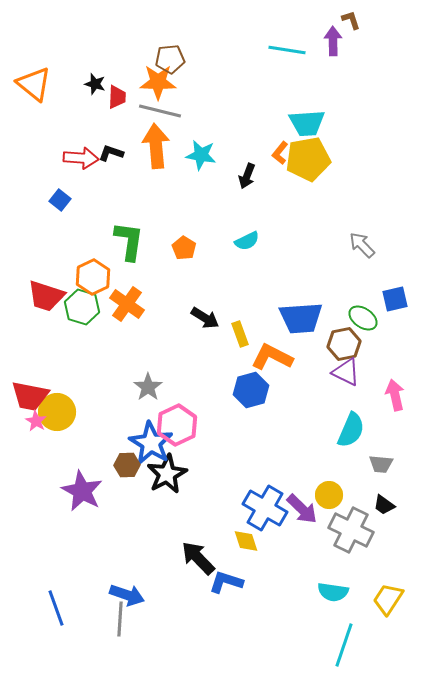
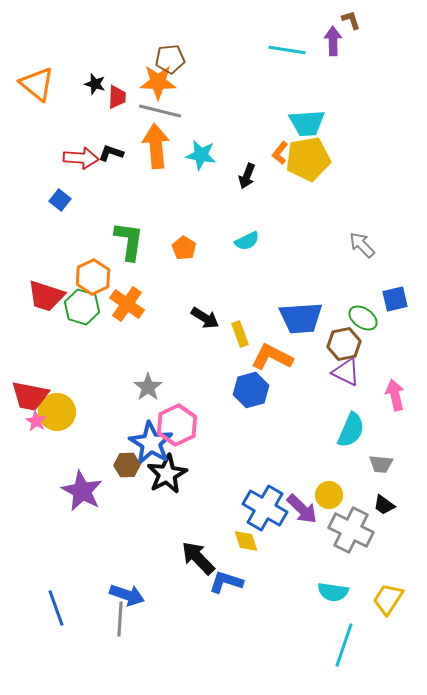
orange triangle at (34, 84): moved 3 px right
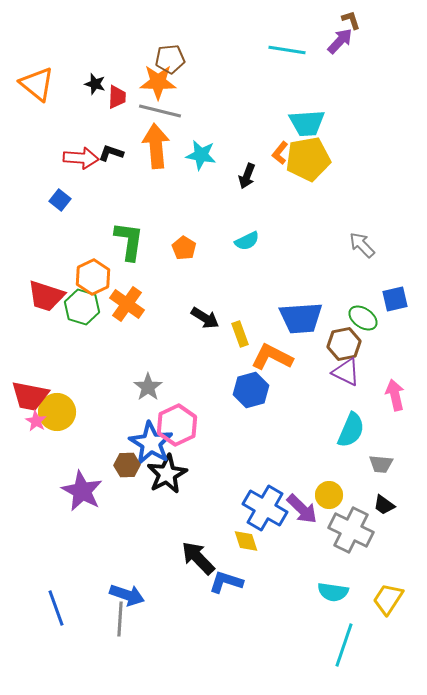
purple arrow at (333, 41): moved 7 px right; rotated 44 degrees clockwise
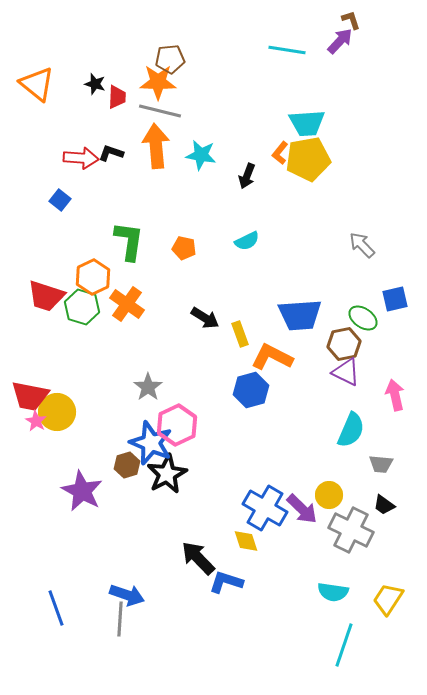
orange pentagon at (184, 248): rotated 20 degrees counterclockwise
blue trapezoid at (301, 318): moved 1 px left, 3 px up
blue star at (151, 443): rotated 9 degrees counterclockwise
brown hexagon at (127, 465): rotated 15 degrees counterclockwise
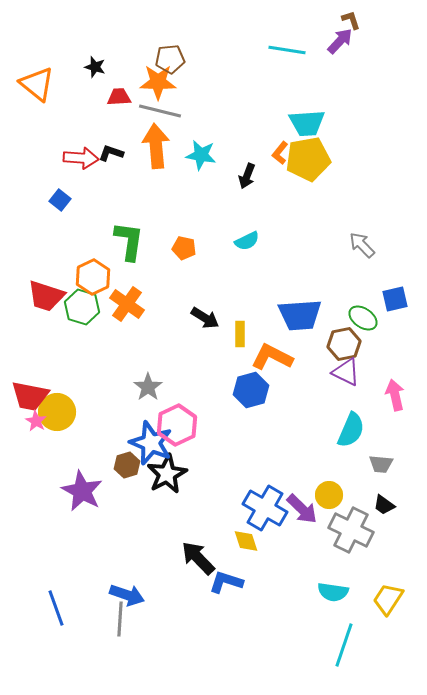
black star at (95, 84): moved 17 px up
red trapezoid at (117, 97): moved 2 px right; rotated 95 degrees counterclockwise
yellow rectangle at (240, 334): rotated 20 degrees clockwise
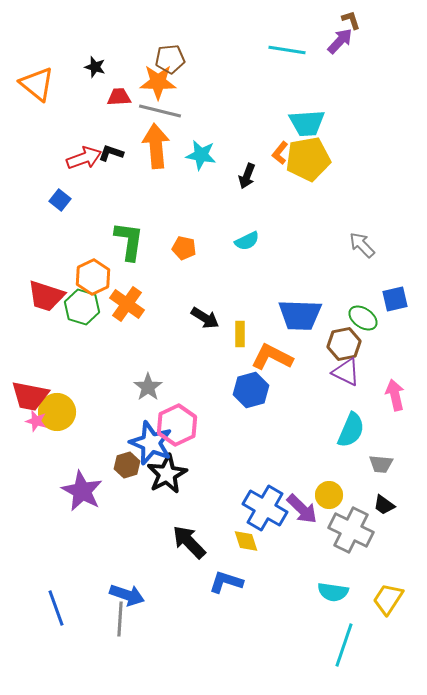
red arrow at (81, 158): moved 3 px right; rotated 24 degrees counterclockwise
blue trapezoid at (300, 315): rotated 6 degrees clockwise
pink star at (36, 421): rotated 15 degrees counterclockwise
black arrow at (198, 558): moved 9 px left, 16 px up
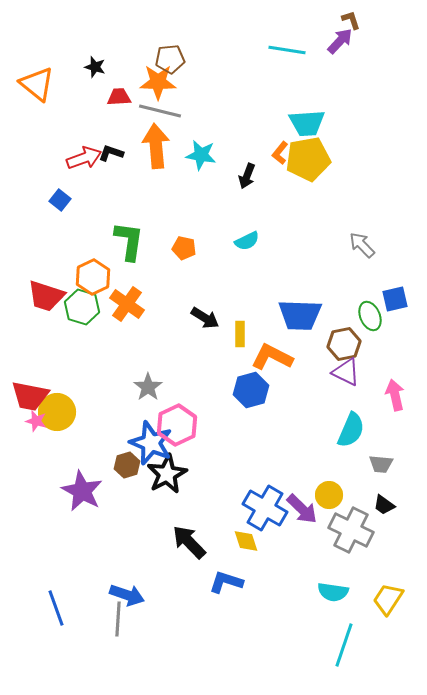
green ellipse at (363, 318): moved 7 px right, 2 px up; rotated 32 degrees clockwise
gray line at (120, 619): moved 2 px left
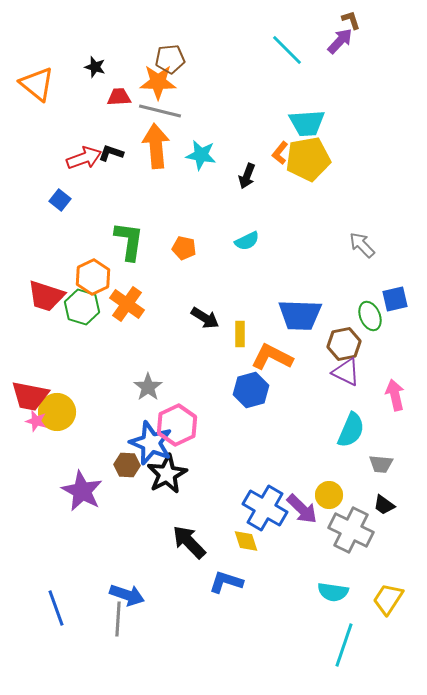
cyan line at (287, 50): rotated 36 degrees clockwise
brown hexagon at (127, 465): rotated 20 degrees clockwise
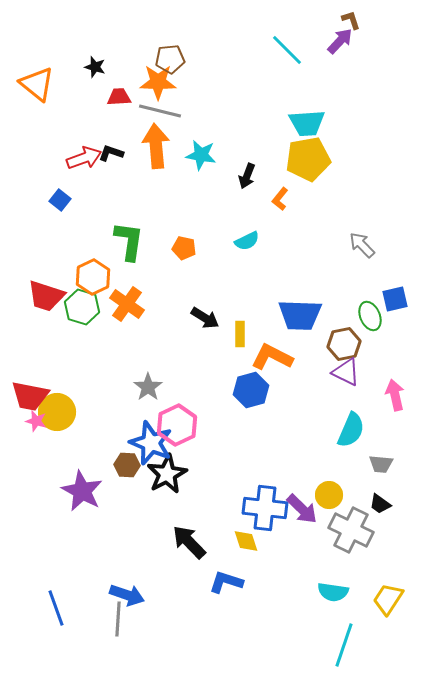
orange L-shape at (280, 153): moved 46 px down
black trapezoid at (384, 505): moved 4 px left, 1 px up
blue cross at (265, 508): rotated 24 degrees counterclockwise
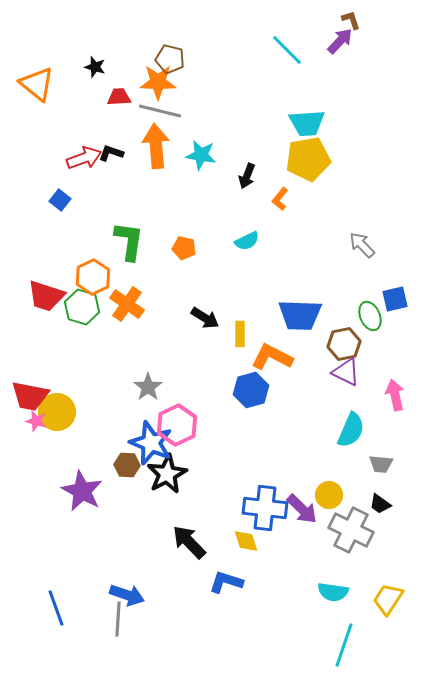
brown pentagon at (170, 59): rotated 20 degrees clockwise
